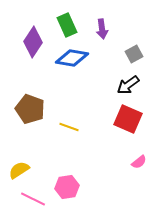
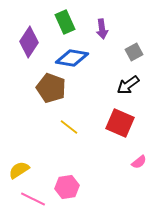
green rectangle: moved 2 px left, 3 px up
purple diamond: moved 4 px left
gray square: moved 2 px up
brown pentagon: moved 21 px right, 21 px up
red square: moved 8 px left, 4 px down
yellow line: rotated 18 degrees clockwise
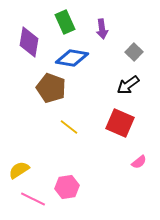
purple diamond: rotated 24 degrees counterclockwise
gray square: rotated 18 degrees counterclockwise
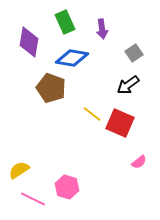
gray square: moved 1 px down; rotated 12 degrees clockwise
yellow line: moved 23 px right, 13 px up
pink hexagon: rotated 25 degrees clockwise
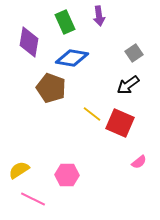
purple arrow: moved 3 px left, 13 px up
pink hexagon: moved 12 px up; rotated 15 degrees counterclockwise
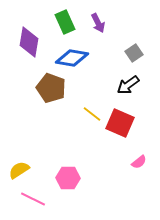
purple arrow: moved 1 px left, 7 px down; rotated 18 degrees counterclockwise
pink hexagon: moved 1 px right, 3 px down
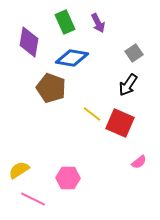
black arrow: rotated 20 degrees counterclockwise
